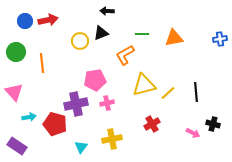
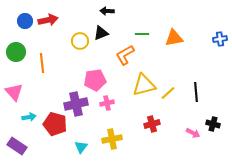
red cross: rotated 14 degrees clockwise
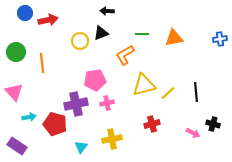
blue circle: moved 8 px up
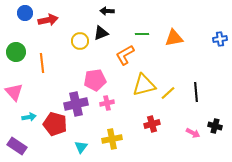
black cross: moved 2 px right, 2 px down
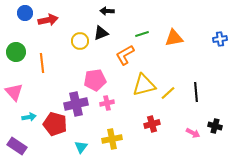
green line: rotated 16 degrees counterclockwise
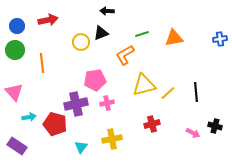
blue circle: moved 8 px left, 13 px down
yellow circle: moved 1 px right, 1 px down
green circle: moved 1 px left, 2 px up
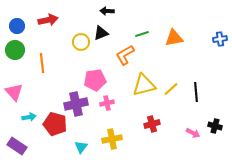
yellow line: moved 3 px right, 4 px up
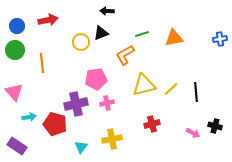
pink pentagon: moved 1 px right, 1 px up
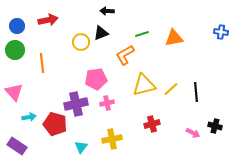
blue cross: moved 1 px right, 7 px up; rotated 16 degrees clockwise
